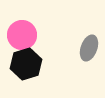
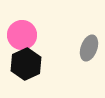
black hexagon: rotated 8 degrees counterclockwise
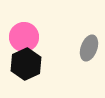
pink circle: moved 2 px right, 2 px down
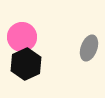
pink circle: moved 2 px left
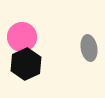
gray ellipse: rotated 30 degrees counterclockwise
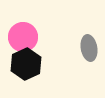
pink circle: moved 1 px right
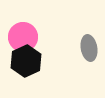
black hexagon: moved 3 px up
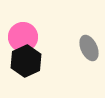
gray ellipse: rotated 15 degrees counterclockwise
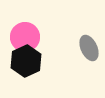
pink circle: moved 2 px right
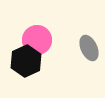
pink circle: moved 12 px right, 3 px down
